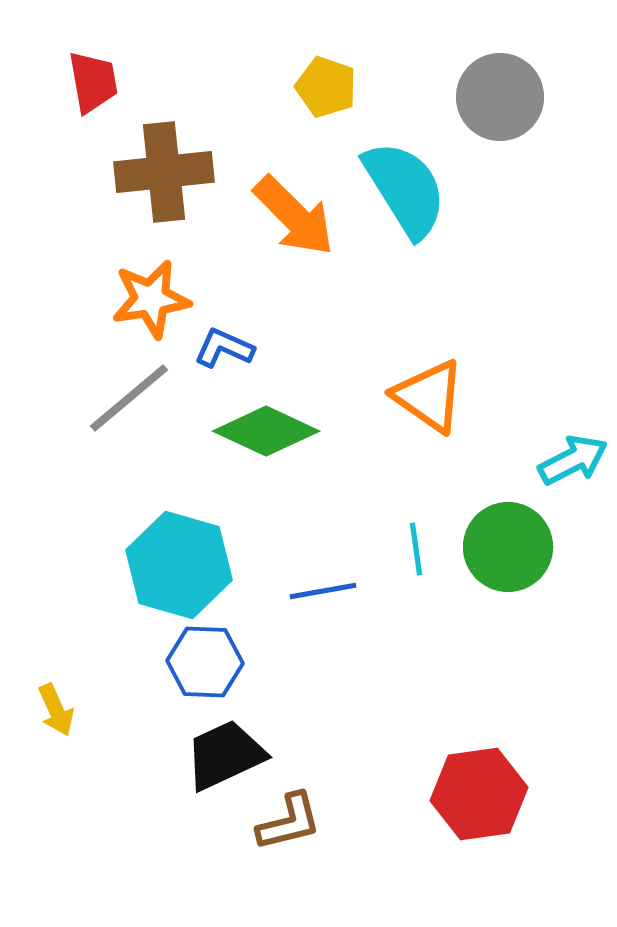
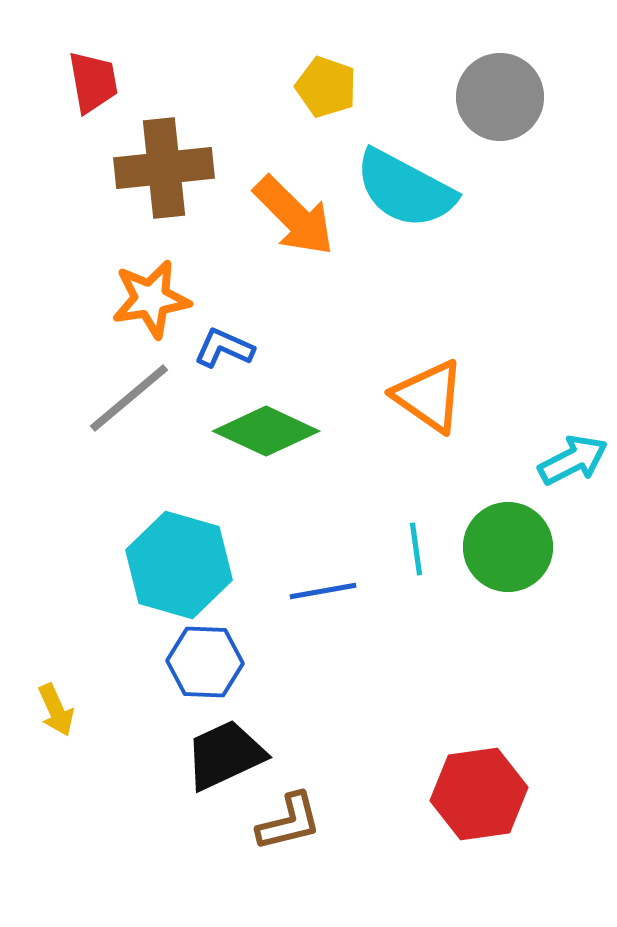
brown cross: moved 4 px up
cyan semicircle: rotated 150 degrees clockwise
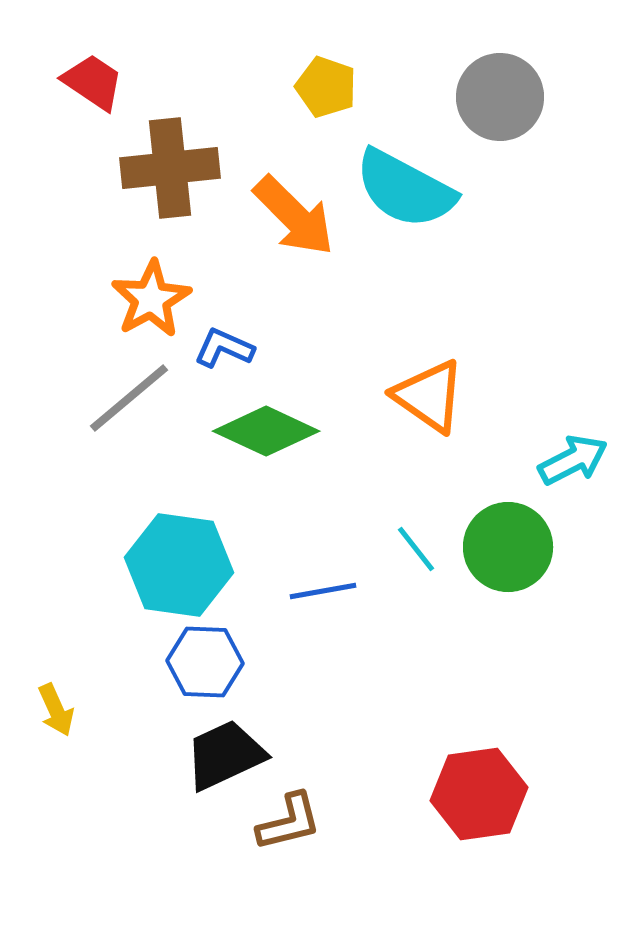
red trapezoid: rotated 46 degrees counterclockwise
brown cross: moved 6 px right
orange star: rotated 20 degrees counterclockwise
cyan line: rotated 30 degrees counterclockwise
cyan hexagon: rotated 8 degrees counterclockwise
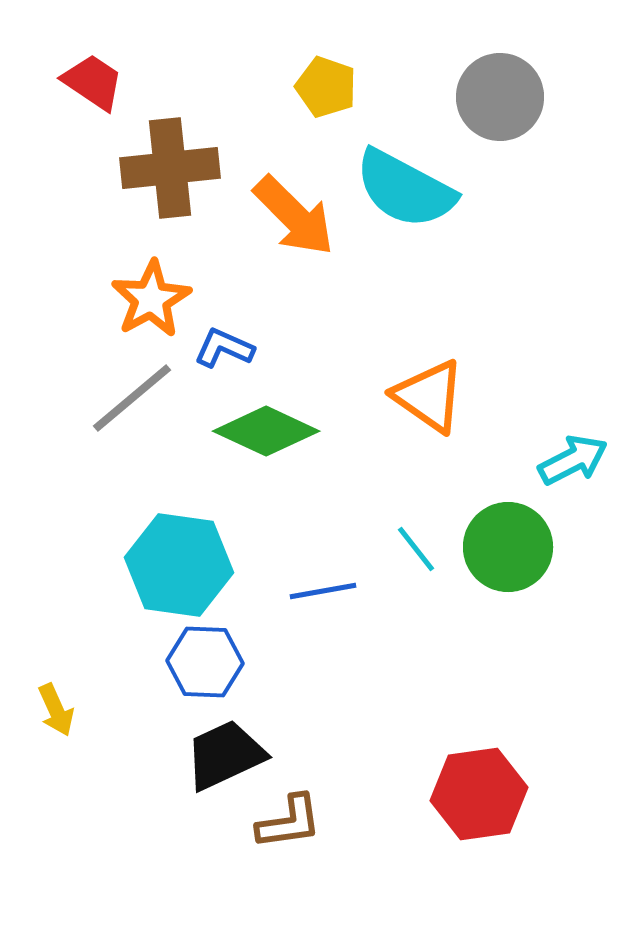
gray line: moved 3 px right
brown L-shape: rotated 6 degrees clockwise
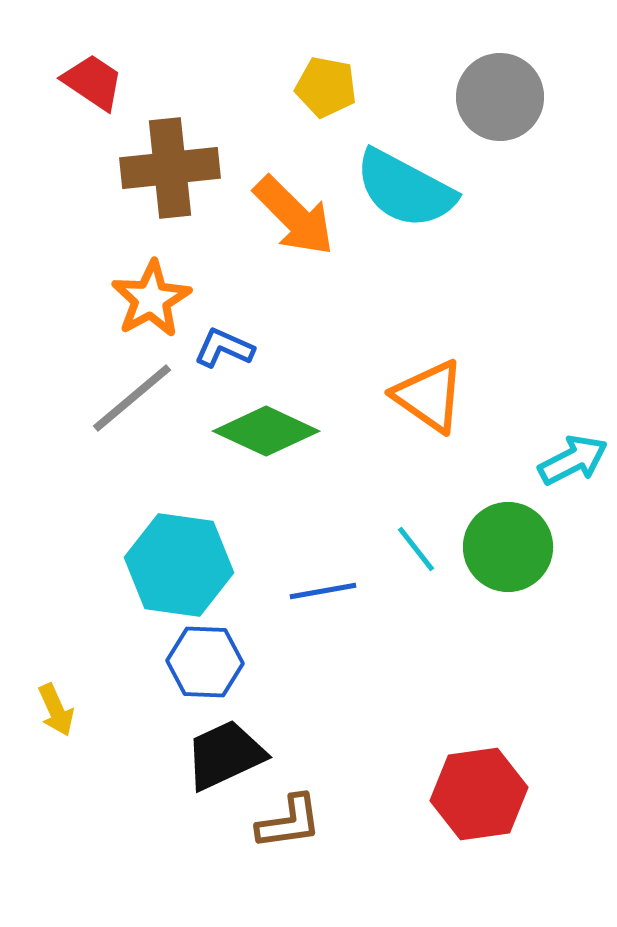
yellow pentagon: rotated 8 degrees counterclockwise
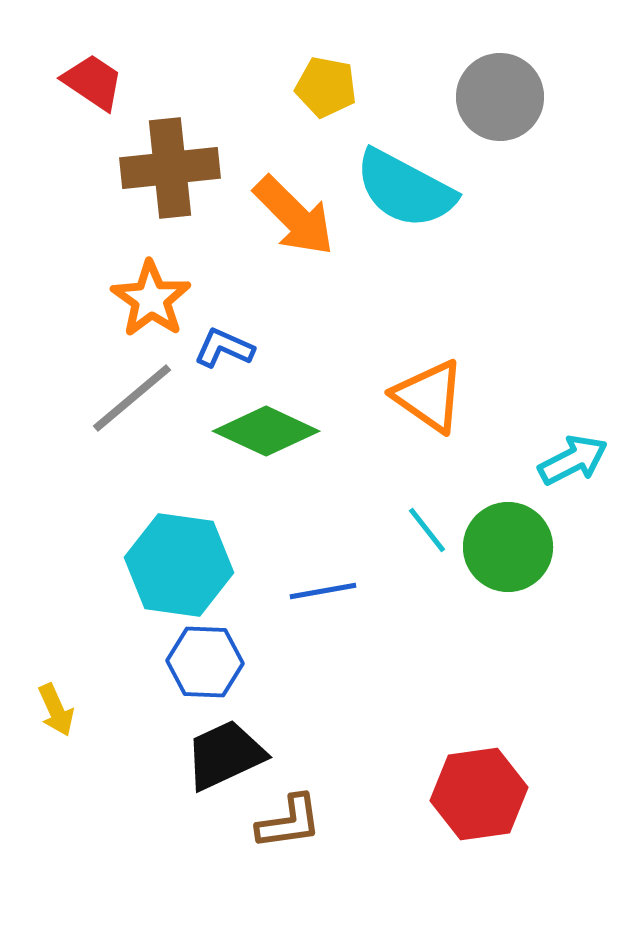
orange star: rotated 8 degrees counterclockwise
cyan line: moved 11 px right, 19 px up
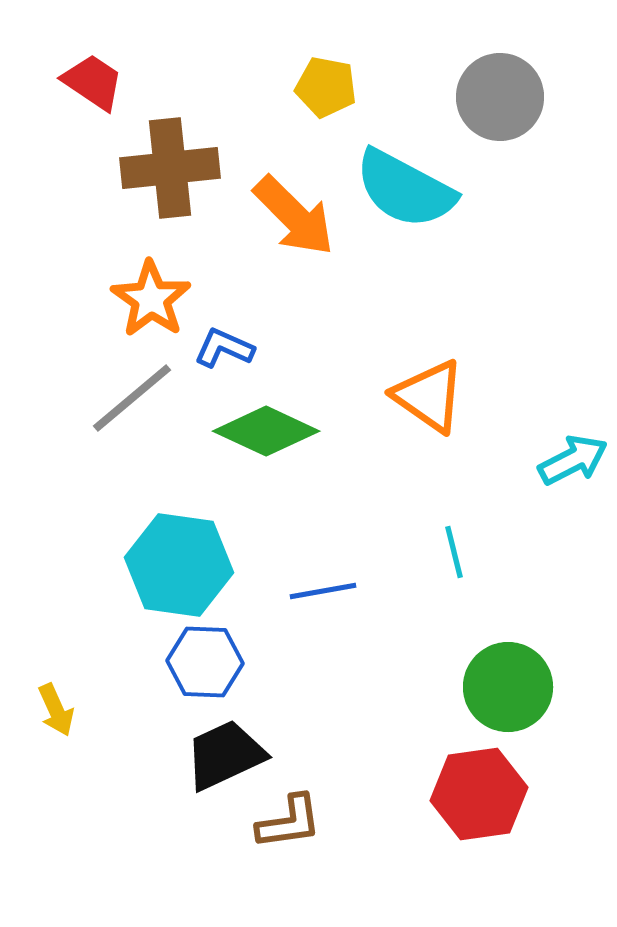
cyan line: moved 27 px right, 22 px down; rotated 24 degrees clockwise
green circle: moved 140 px down
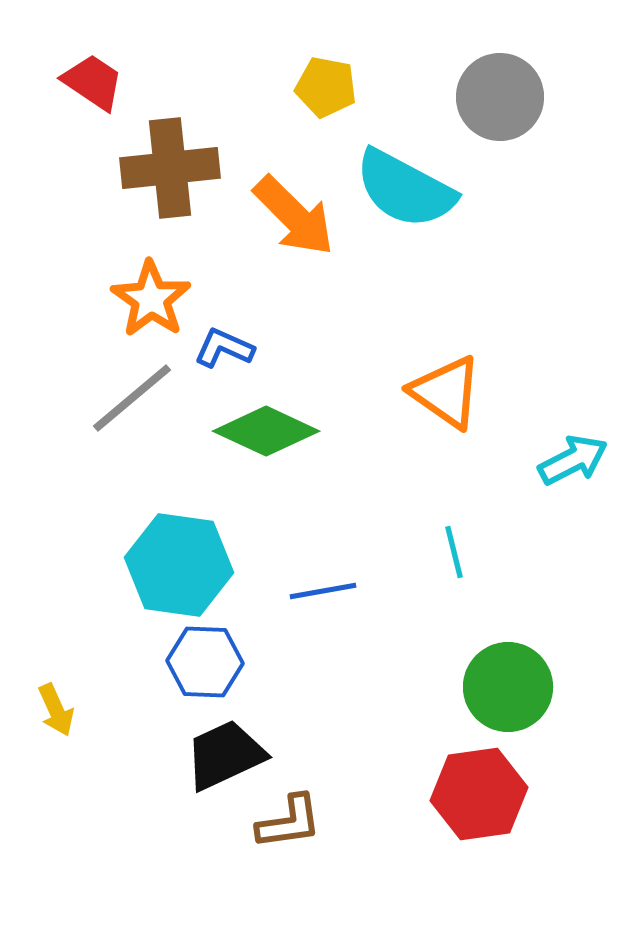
orange triangle: moved 17 px right, 4 px up
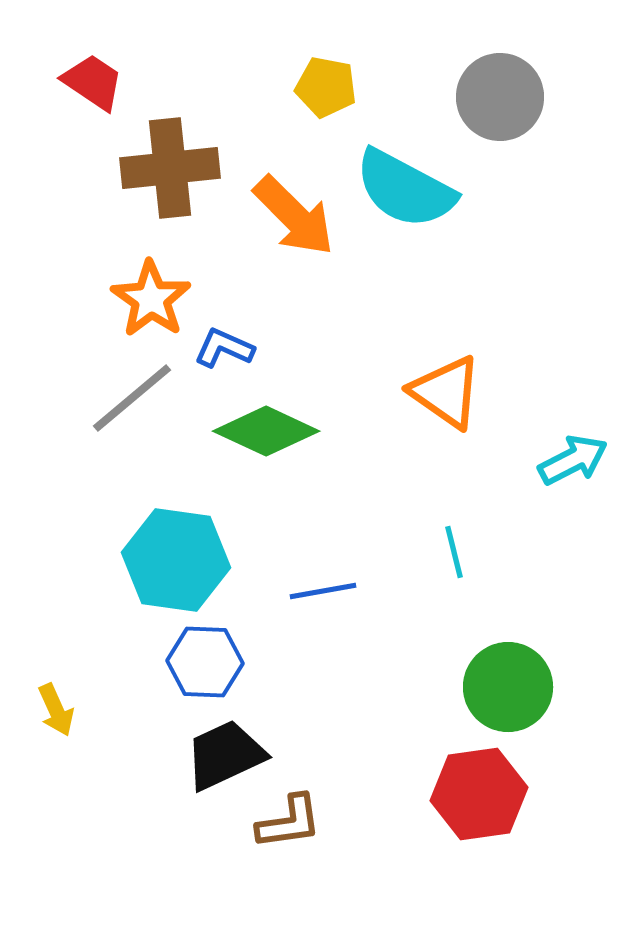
cyan hexagon: moved 3 px left, 5 px up
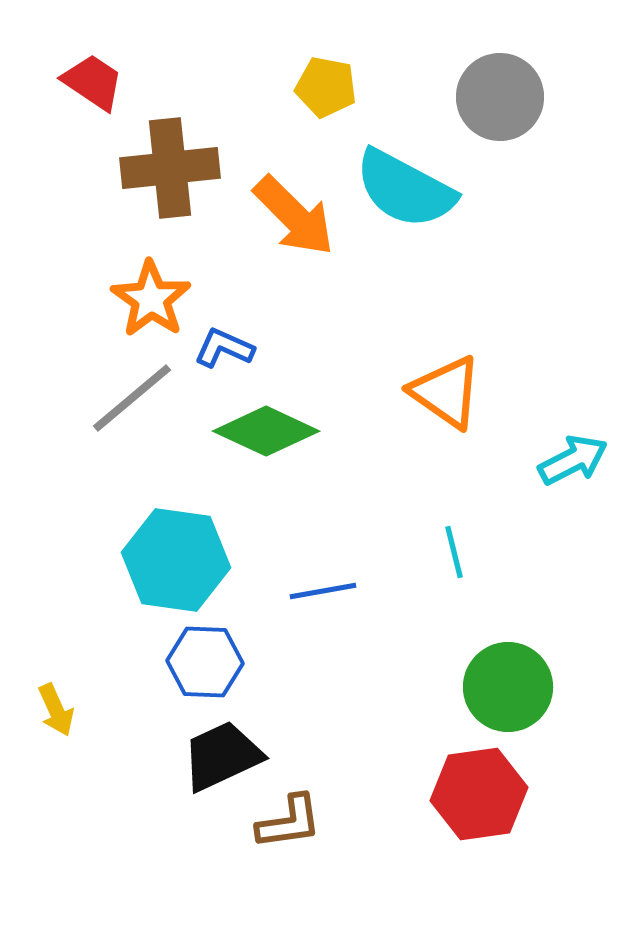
black trapezoid: moved 3 px left, 1 px down
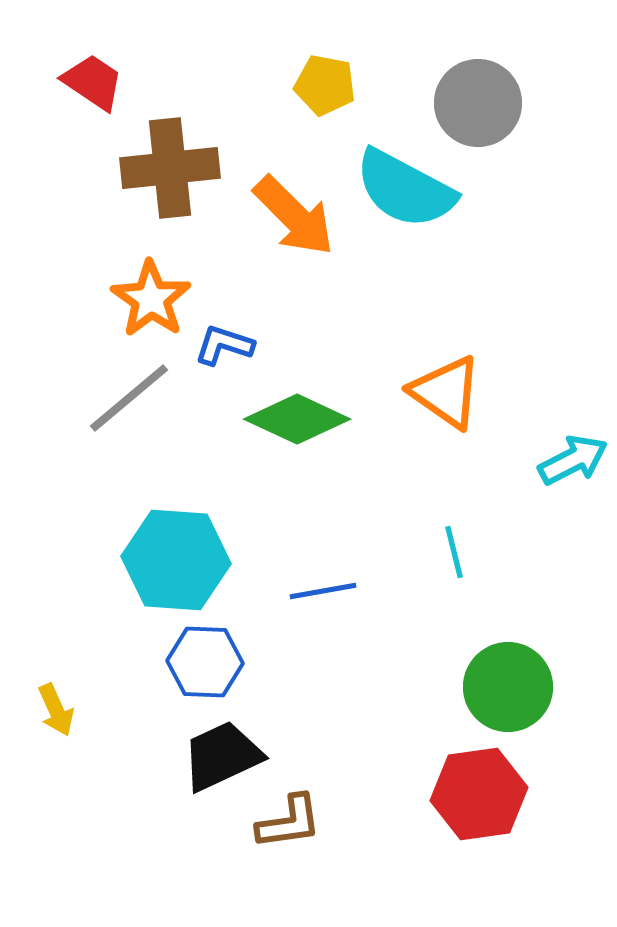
yellow pentagon: moved 1 px left, 2 px up
gray circle: moved 22 px left, 6 px down
blue L-shape: moved 3 px up; rotated 6 degrees counterclockwise
gray line: moved 3 px left
green diamond: moved 31 px right, 12 px up
cyan hexagon: rotated 4 degrees counterclockwise
